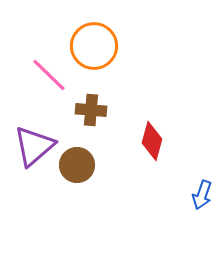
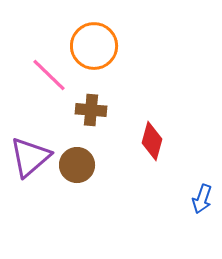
purple triangle: moved 4 px left, 11 px down
blue arrow: moved 4 px down
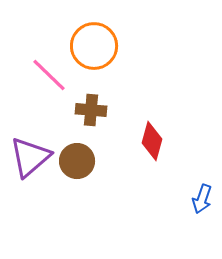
brown circle: moved 4 px up
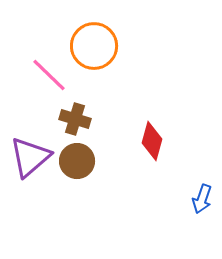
brown cross: moved 16 px left, 9 px down; rotated 12 degrees clockwise
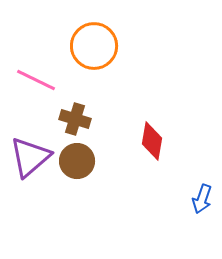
pink line: moved 13 px left, 5 px down; rotated 18 degrees counterclockwise
red diamond: rotated 6 degrees counterclockwise
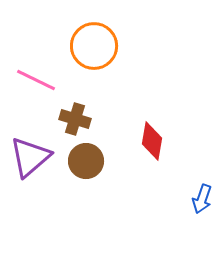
brown circle: moved 9 px right
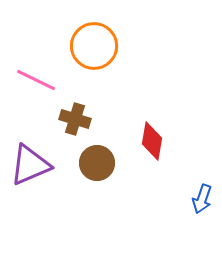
purple triangle: moved 8 px down; rotated 18 degrees clockwise
brown circle: moved 11 px right, 2 px down
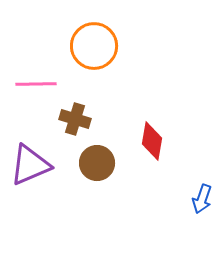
pink line: moved 4 px down; rotated 27 degrees counterclockwise
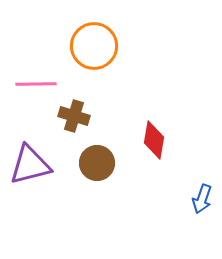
brown cross: moved 1 px left, 3 px up
red diamond: moved 2 px right, 1 px up
purple triangle: rotated 9 degrees clockwise
